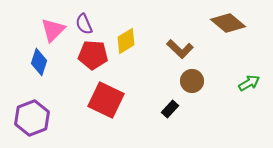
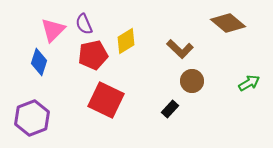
red pentagon: rotated 16 degrees counterclockwise
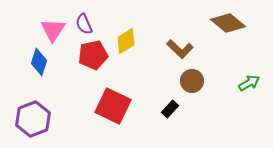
pink triangle: rotated 12 degrees counterclockwise
red square: moved 7 px right, 6 px down
purple hexagon: moved 1 px right, 1 px down
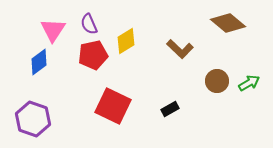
purple semicircle: moved 5 px right
blue diamond: rotated 36 degrees clockwise
brown circle: moved 25 px right
black rectangle: rotated 18 degrees clockwise
purple hexagon: rotated 20 degrees counterclockwise
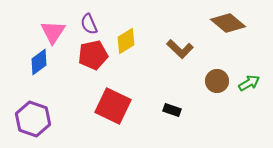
pink triangle: moved 2 px down
black rectangle: moved 2 px right, 1 px down; rotated 48 degrees clockwise
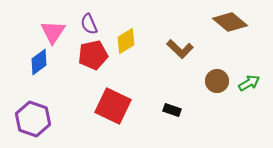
brown diamond: moved 2 px right, 1 px up
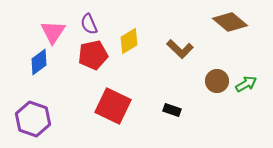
yellow diamond: moved 3 px right
green arrow: moved 3 px left, 1 px down
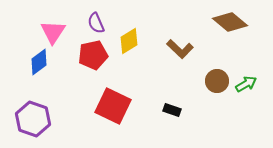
purple semicircle: moved 7 px right, 1 px up
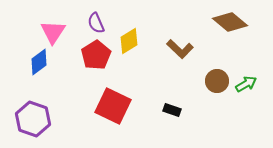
red pentagon: moved 3 px right; rotated 20 degrees counterclockwise
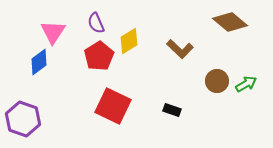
red pentagon: moved 3 px right, 1 px down
purple hexagon: moved 10 px left
